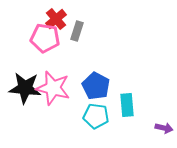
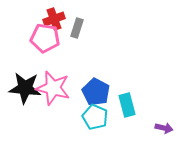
red cross: moved 2 px left; rotated 20 degrees clockwise
gray rectangle: moved 3 px up
blue pentagon: moved 6 px down
cyan rectangle: rotated 10 degrees counterclockwise
cyan pentagon: moved 1 px left, 1 px down; rotated 15 degrees clockwise
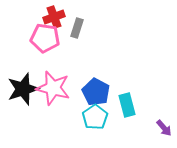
red cross: moved 2 px up
black star: moved 2 px left, 1 px down; rotated 24 degrees counterclockwise
cyan pentagon: rotated 15 degrees clockwise
purple arrow: rotated 36 degrees clockwise
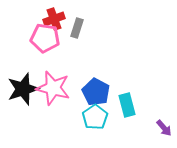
red cross: moved 2 px down
